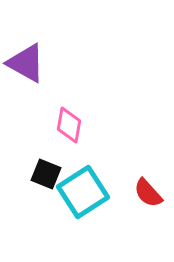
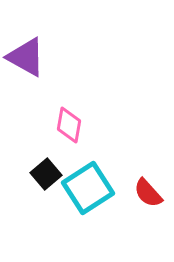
purple triangle: moved 6 px up
black square: rotated 28 degrees clockwise
cyan square: moved 5 px right, 4 px up
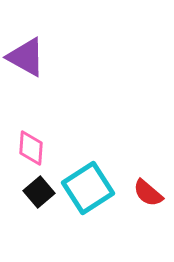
pink diamond: moved 38 px left, 23 px down; rotated 6 degrees counterclockwise
black square: moved 7 px left, 18 px down
red semicircle: rotated 8 degrees counterclockwise
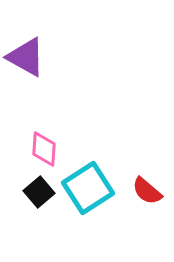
pink diamond: moved 13 px right, 1 px down
red semicircle: moved 1 px left, 2 px up
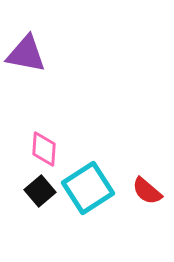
purple triangle: moved 3 px up; rotated 18 degrees counterclockwise
black square: moved 1 px right, 1 px up
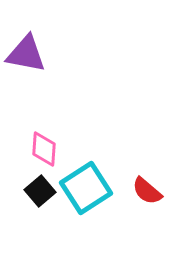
cyan square: moved 2 px left
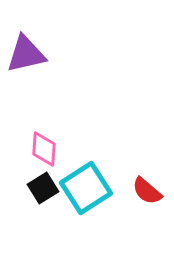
purple triangle: rotated 24 degrees counterclockwise
black square: moved 3 px right, 3 px up; rotated 8 degrees clockwise
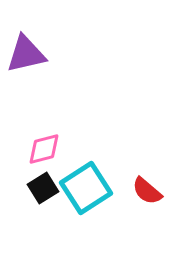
pink diamond: rotated 72 degrees clockwise
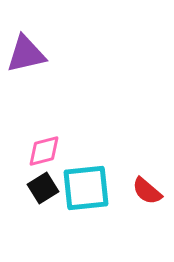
pink diamond: moved 2 px down
cyan square: rotated 27 degrees clockwise
